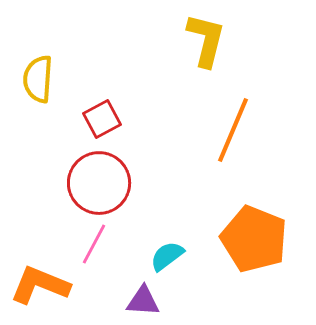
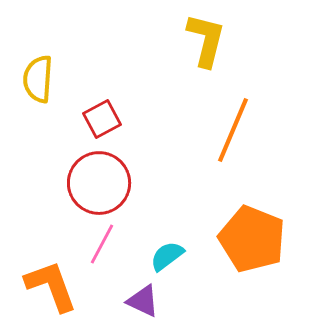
orange pentagon: moved 2 px left
pink line: moved 8 px right
orange L-shape: moved 11 px right, 1 px down; rotated 48 degrees clockwise
purple triangle: rotated 21 degrees clockwise
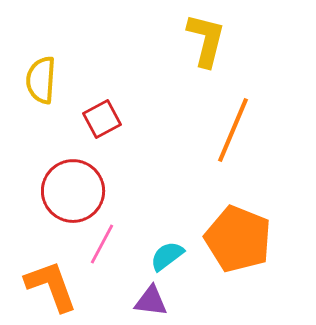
yellow semicircle: moved 3 px right, 1 px down
red circle: moved 26 px left, 8 px down
orange pentagon: moved 14 px left
purple triangle: moved 8 px right; rotated 18 degrees counterclockwise
